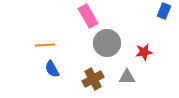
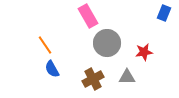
blue rectangle: moved 2 px down
orange line: rotated 60 degrees clockwise
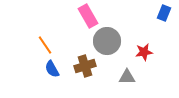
gray circle: moved 2 px up
brown cross: moved 8 px left, 13 px up; rotated 10 degrees clockwise
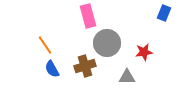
pink rectangle: rotated 15 degrees clockwise
gray circle: moved 2 px down
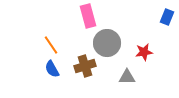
blue rectangle: moved 3 px right, 4 px down
orange line: moved 6 px right
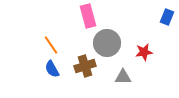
gray triangle: moved 4 px left
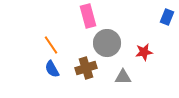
brown cross: moved 1 px right, 2 px down
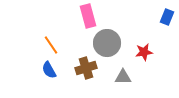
blue semicircle: moved 3 px left, 1 px down
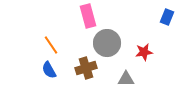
gray triangle: moved 3 px right, 2 px down
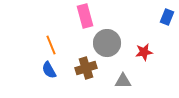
pink rectangle: moved 3 px left
orange line: rotated 12 degrees clockwise
gray triangle: moved 3 px left, 2 px down
